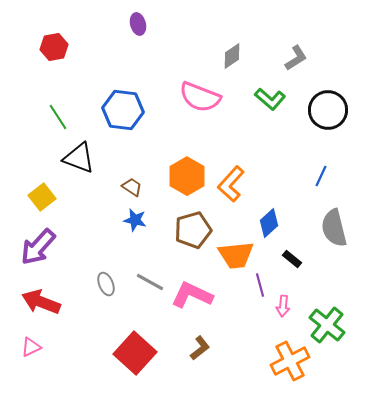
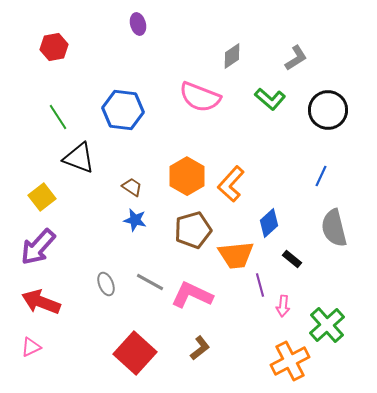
green cross: rotated 9 degrees clockwise
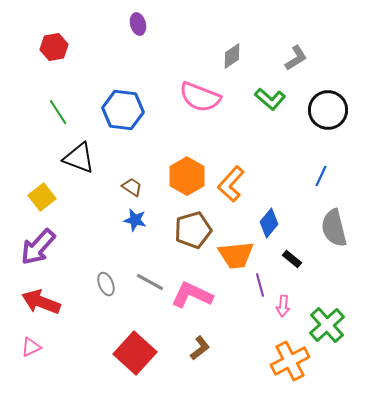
green line: moved 5 px up
blue diamond: rotated 8 degrees counterclockwise
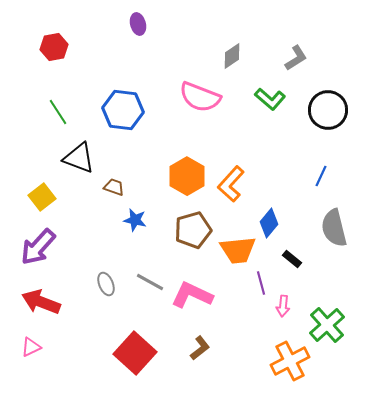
brown trapezoid: moved 18 px left; rotated 15 degrees counterclockwise
orange trapezoid: moved 2 px right, 5 px up
purple line: moved 1 px right, 2 px up
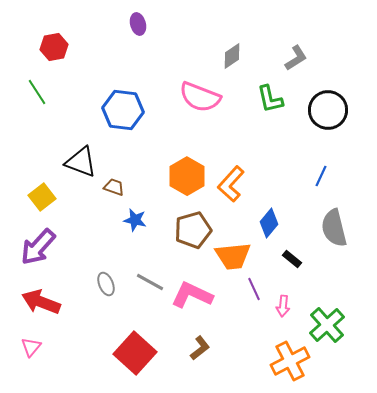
green L-shape: rotated 36 degrees clockwise
green line: moved 21 px left, 20 px up
black triangle: moved 2 px right, 4 px down
orange trapezoid: moved 5 px left, 6 px down
purple line: moved 7 px left, 6 px down; rotated 10 degrees counterclockwise
pink triangle: rotated 25 degrees counterclockwise
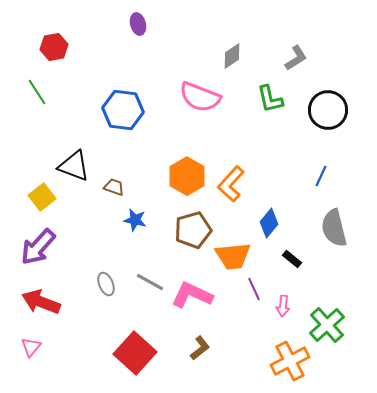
black triangle: moved 7 px left, 4 px down
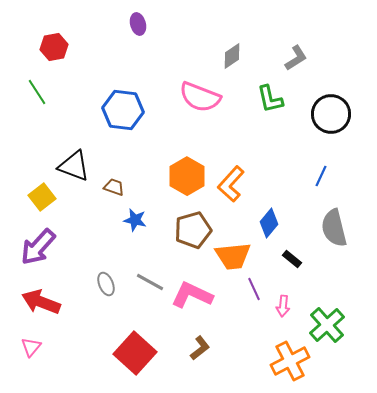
black circle: moved 3 px right, 4 px down
